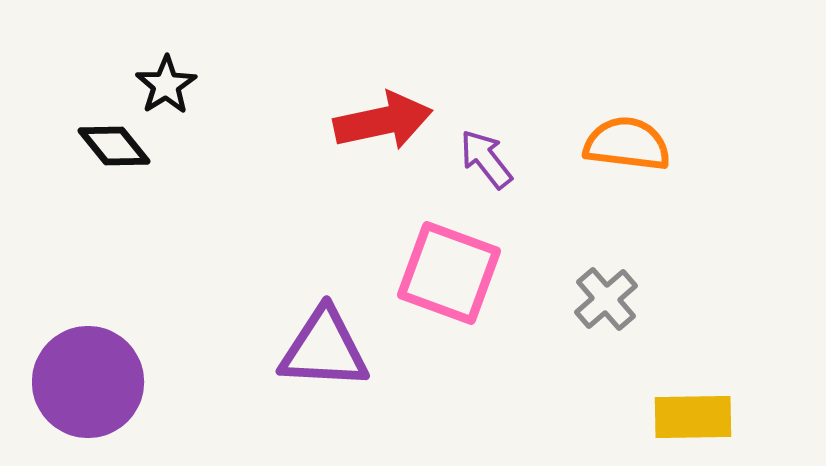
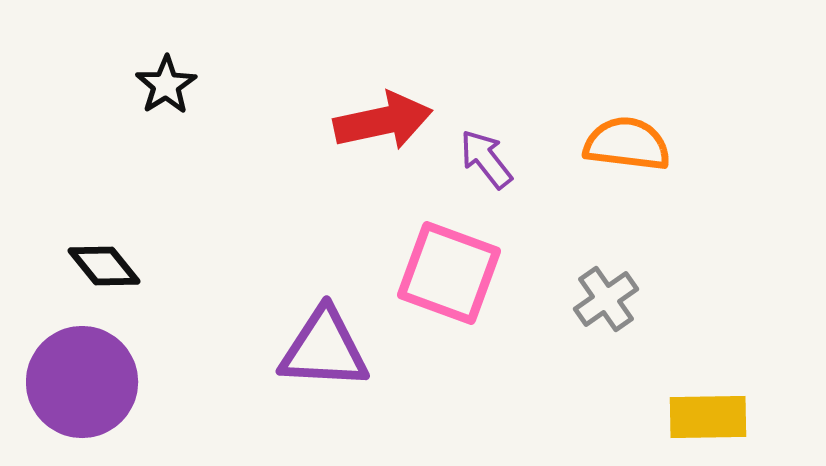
black diamond: moved 10 px left, 120 px down
gray cross: rotated 6 degrees clockwise
purple circle: moved 6 px left
yellow rectangle: moved 15 px right
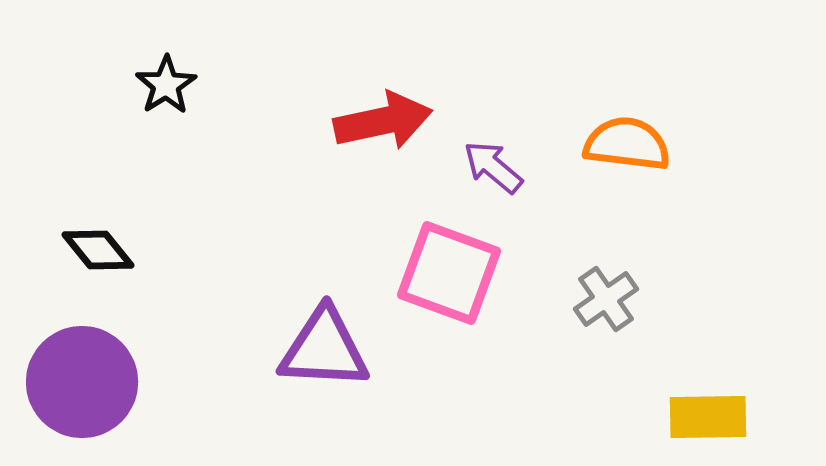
purple arrow: moved 7 px right, 8 px down; rotated 12 degrees counterclockwise
black diamond: moved 6 px left, 16 px up
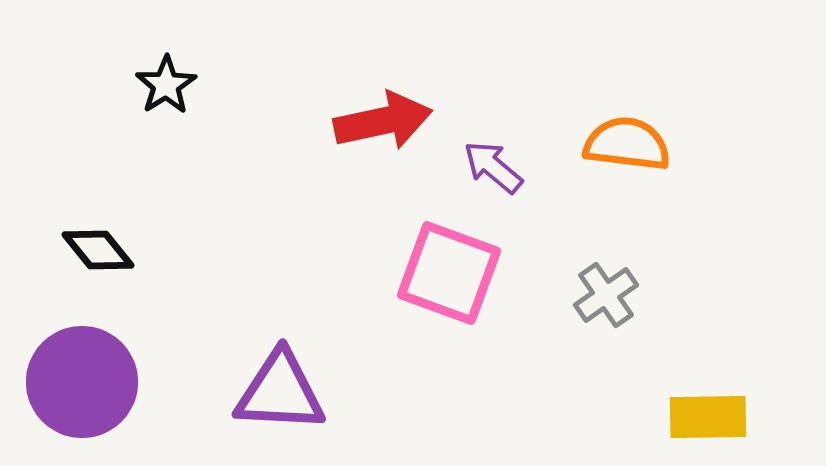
gray cross: moved 4 px up
purple triangle: moved 44 px left, 43 px down
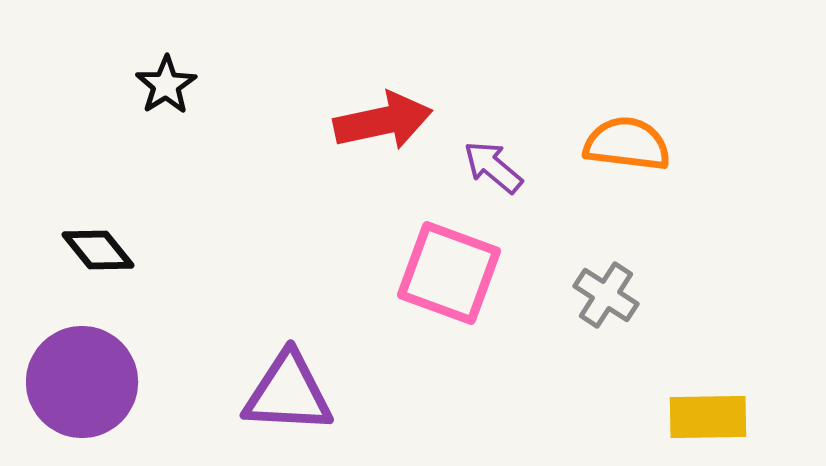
gray cross: rotated 22 degrees counterclockwise
purple triangle: moved 8 px right, 1 px down
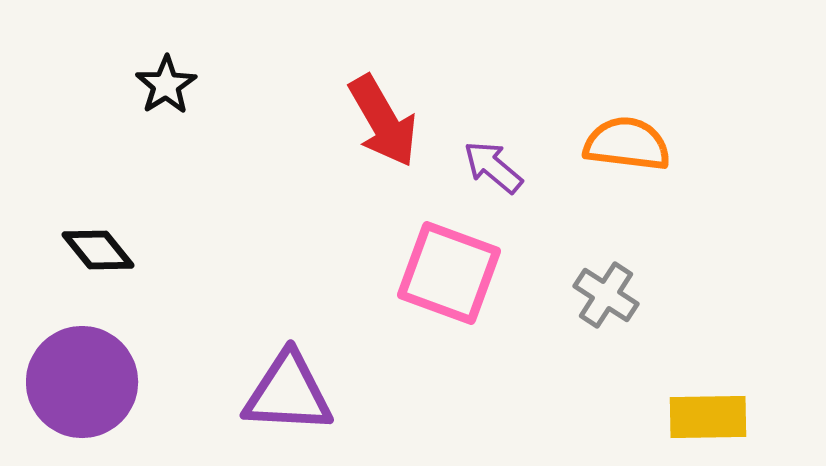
red arrow: rotated 72 degrees clockwise
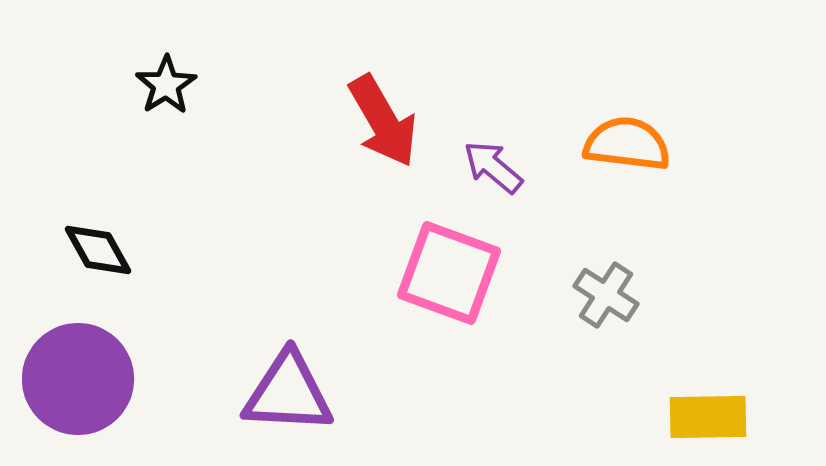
black diamond: rotated 10 degrees clockwise
purple circle: moved 4 px left, 3 px up
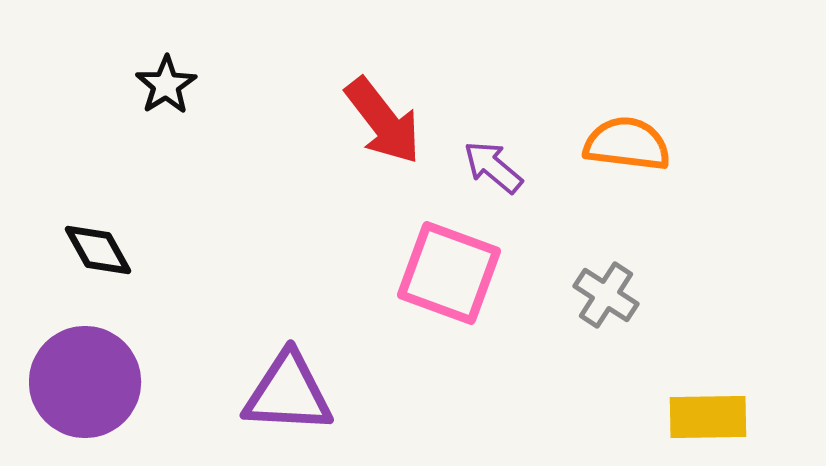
red arrow: rotated 8 degrees counterclockwise
purple circle: moved 7 px right, 3 px down
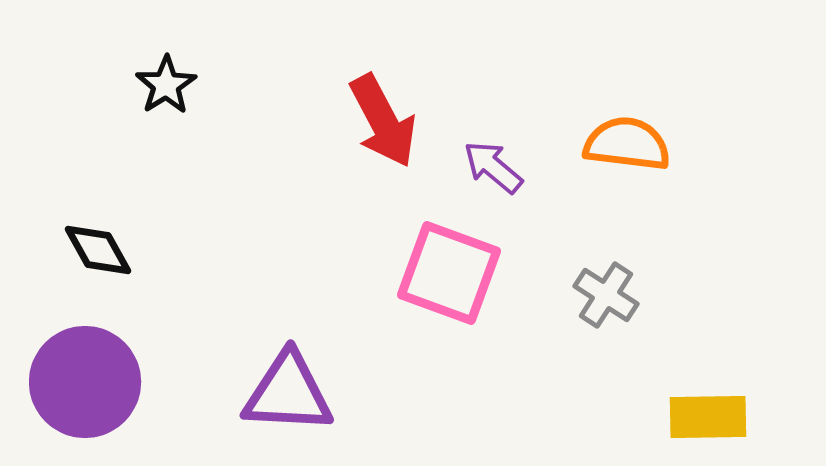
red arrow: rotated 10 degrees clockwise
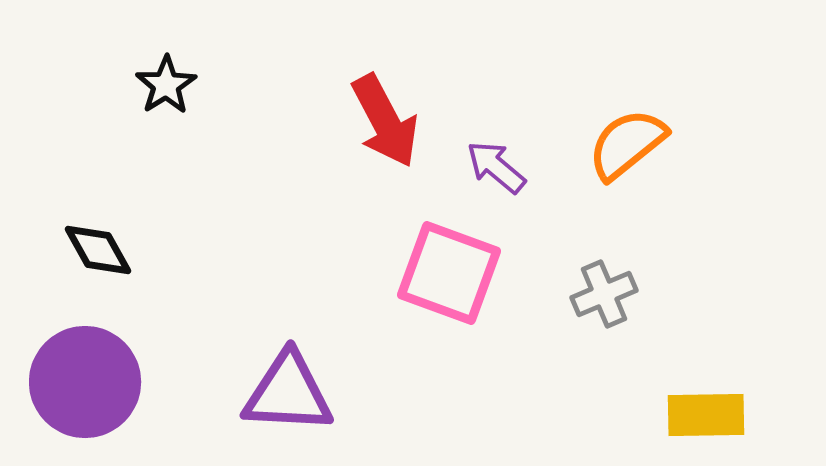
red arrow: moved 2 px right
orange semicircle: rotated 46 degrees counterclockwise
purple arrow: moved 3 px right
gray cross: moved 2 px left, 1 px up; rotated 34 degrees clockwise
yellow rectangle: moved 2 px left, 2 px up
